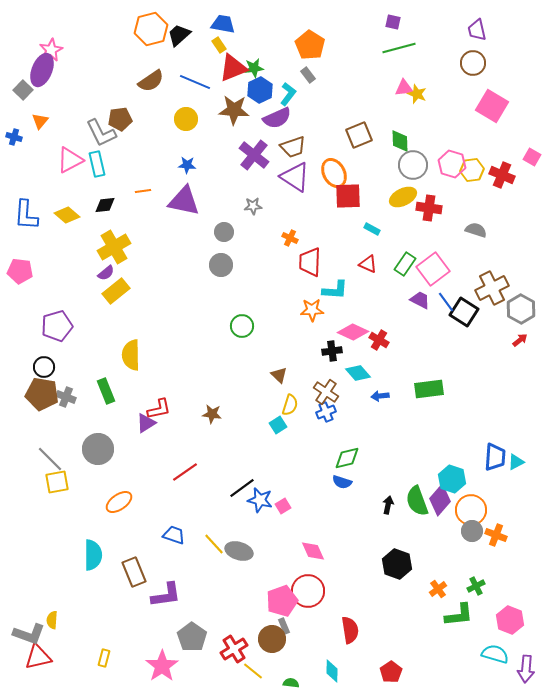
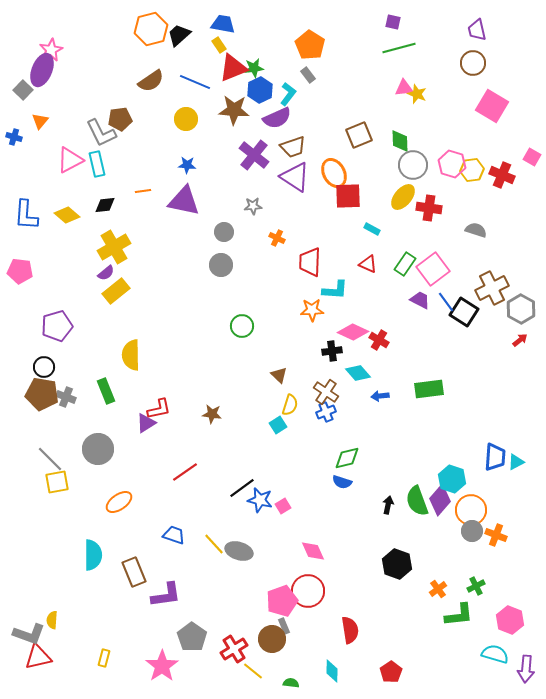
yellow ellipse at (403, 197): rotated 24 degrees counterclockwise
orange cross at (290, 238): moved 13 px left
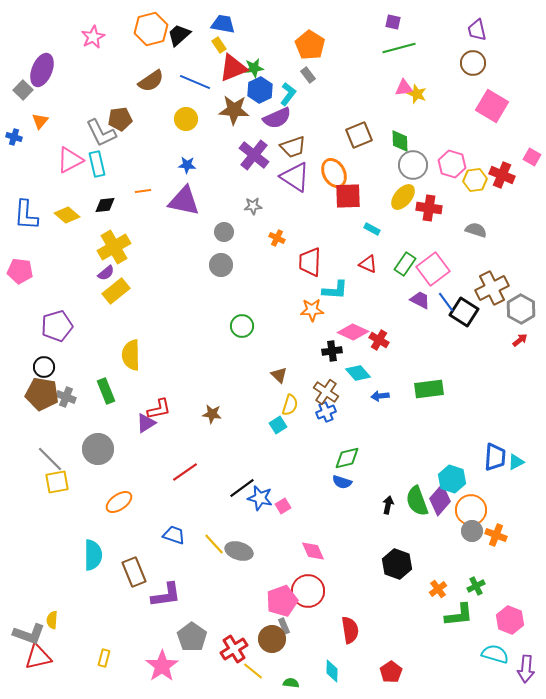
pink star at (51, 50): moved 42 px right, 13 px up
yellow hexagon at (472, 170): moved 3 px right, 10 px down
blue star at (260, 500): moved 2 px up
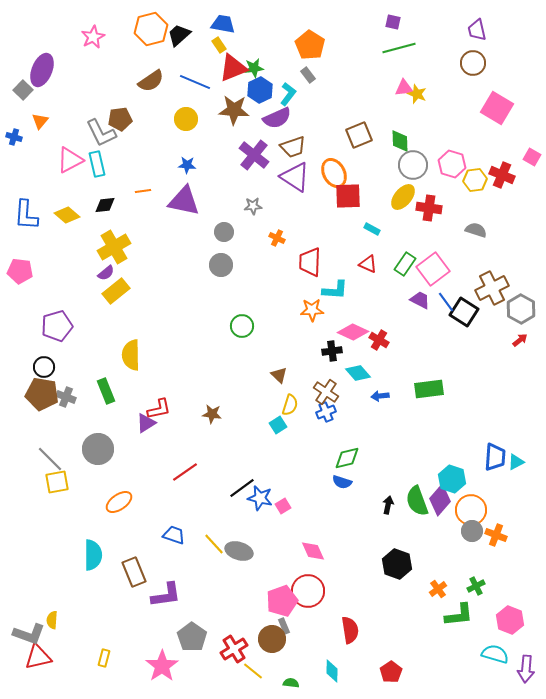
pink square at (492, 106): moved 5 px right, 2 px down
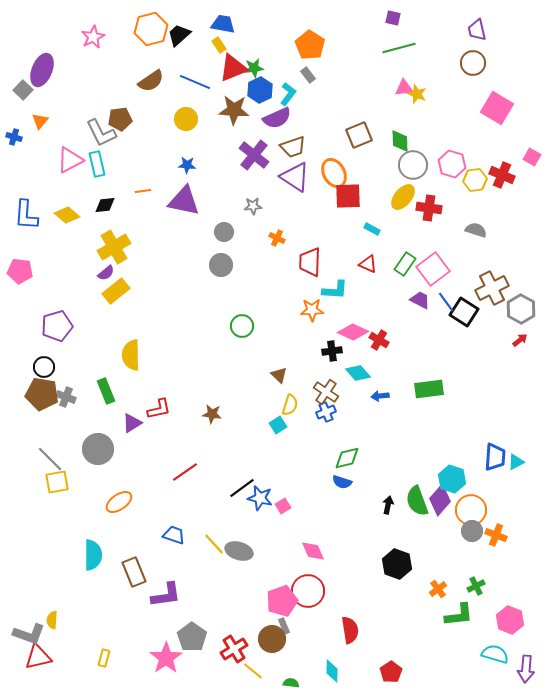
purple square at (393, 22): moved 4 px up
purple triangle at (146, 423): moved 14 px left
pink star at (162, 666): moved 4 px right, 8 px up
